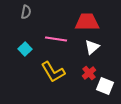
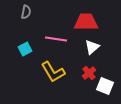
red trapezoid: moved 1 px left
cyan square: rotated 16 degrees clockwise
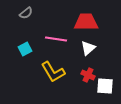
gray semicircle: moved 1 px down; rotated 40 degrees clockwise
white triangle: moved 4 px left, 1 px down
red cross: moved 1 px left, 2 px down; rotated 24 degrees counterclockwise
white square: rotated 18 degrees counterclockwise
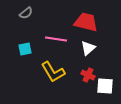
red trapezoid: rotated 15 degrees clockwise
cyan square: rotated 16 degrees clockwise
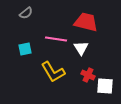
white triangle: moved 7 px left; rotated 21 degrees counterclockwise
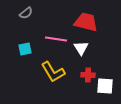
red cross: rotated 24 degrees counterclockwise
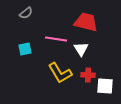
white triangle: moved 1 px down
yellow L-shape: moved 7 px right, 1 px down
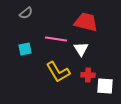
yellow L-shape: moved 2 px left, 1 px up
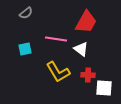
red trapezoid: rotated 105 degrees clockwise
white triangle: rotated 21 degrees counterclockwise
white square: moved 1 px left, 2 px down
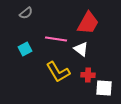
red trapezoid: moved 2 px right, 1 px down
cyan square: rotated 16 degrees counterclockwise
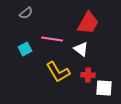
pink line: moved 4 px left
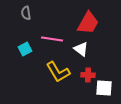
gray semicircle: rotated 120 degrees clockwise
